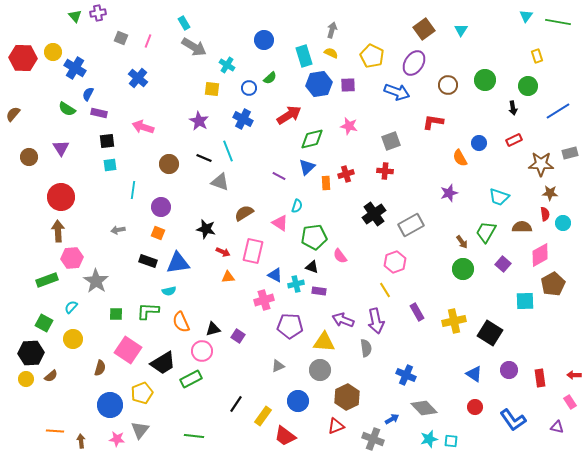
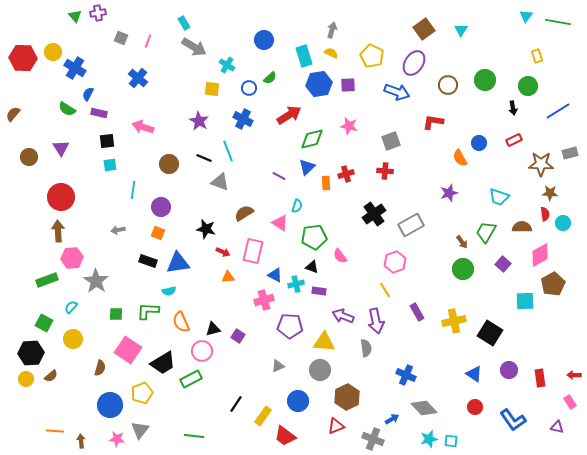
purple arrow at (343, 320): moved 4 px up
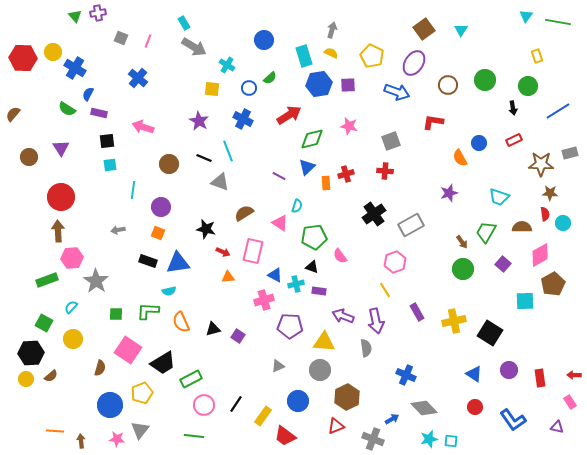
pink circle at (202, 351): moved 2 px right, 54 px down
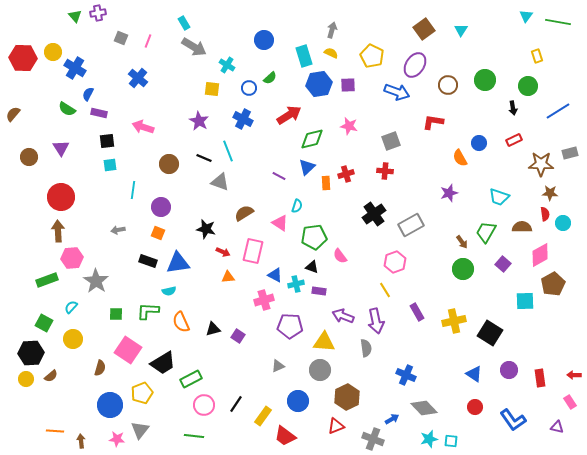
purple ellipse at (414, 63): moved 1 px right, 2 px down
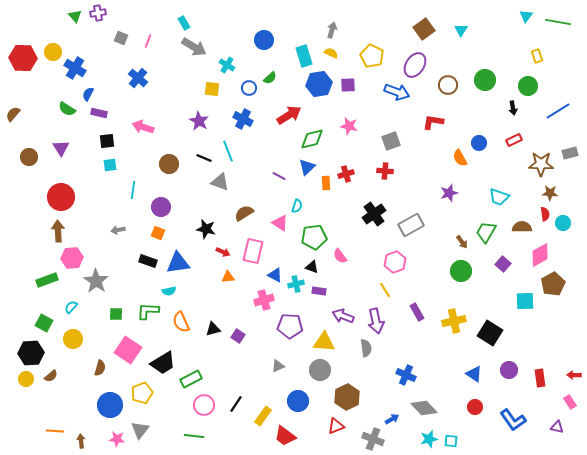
green circle at (463, 269): moved 2 px left, 2 px down
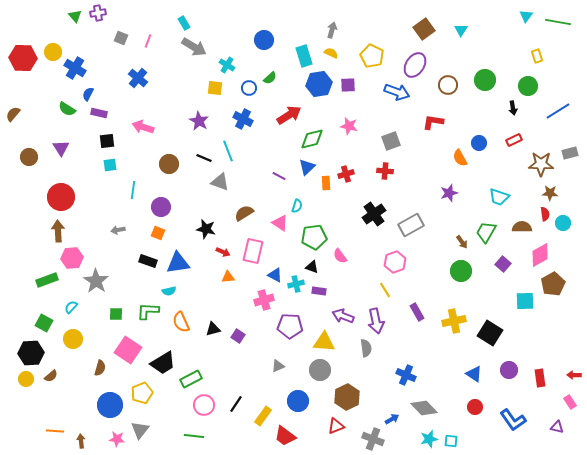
yellow square at (212, 89): moved 3 px right, 1 px up
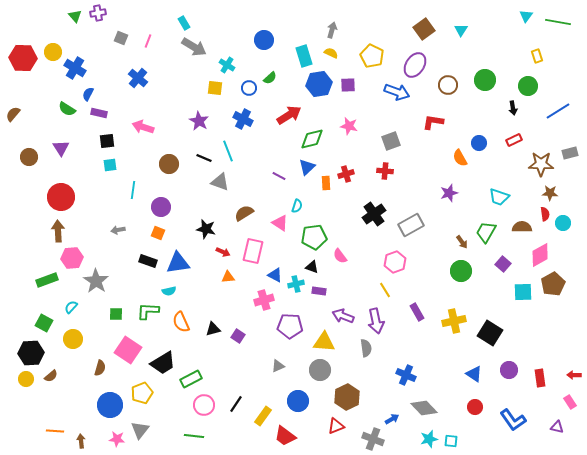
cyan square at (525, 301): moved 2 px left, 9 px up
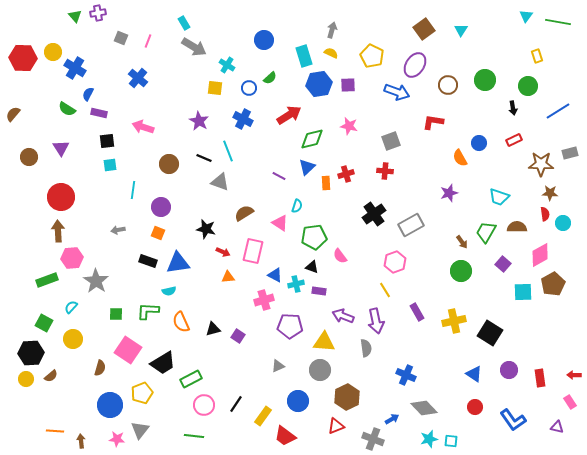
brown semicircle at (522, 227): moved 5 px left
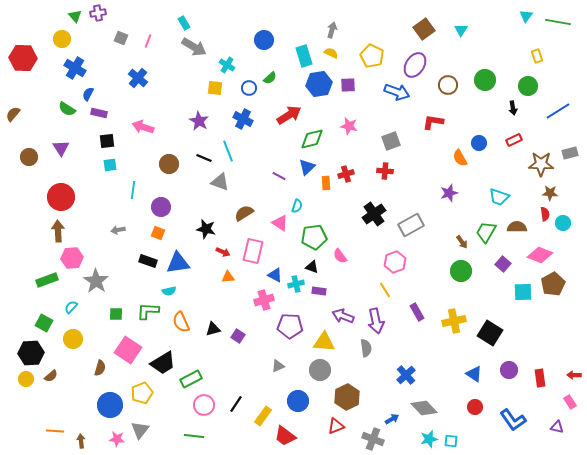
yellow circle at (53, 52): moved 9 px right, 13 px up
pink diamond at (540, 255): rotated 50 degrees clockwise
blue cross at (406, 375): rotated 24 degrees clockwise
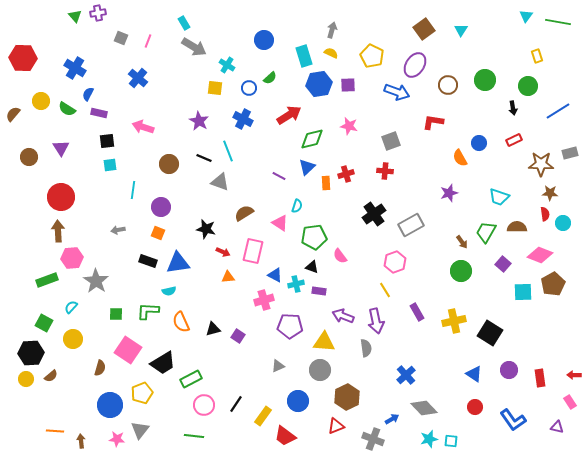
yellow circle at (62, 39): moved 21 px left, 62 px down
